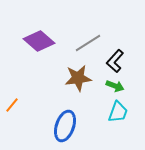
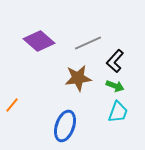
gray line: rotated 8 degrees clockwise
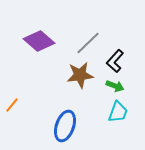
gray line: rotated 20 degrees counterclockwise
brown star: moved 2 px right, 3 px up
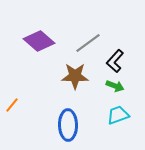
gray line: rotated 8 degrees clockwise
brown star: moved 5 px left, 1 px down; rotated 8 degrees clockwise
cyan trapezoid: moved 3 px down; rotated 130 degrees counterclockwise
blue ellipse: moved 3 px right, 1 px up; rotated 20 degrees counterclockwise
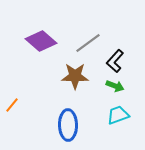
purple diamond: moved 2 px right
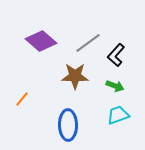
black L-shape: moved 1 px right, 6 px up
orange line: moved 10 px right, 6 px up
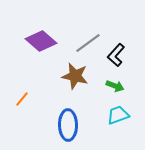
brown star: rotated 12 degrees clockwise
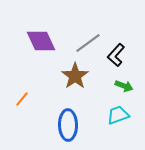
purple diamond: rotated 24 degrees clockwise
brown star: rotated 24 degrees clockwise
green arrow: moved 9 px right
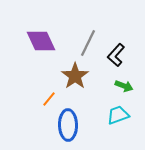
gray line: rotated 28 degrees counterclockwise
orange line: moved 27 px right
